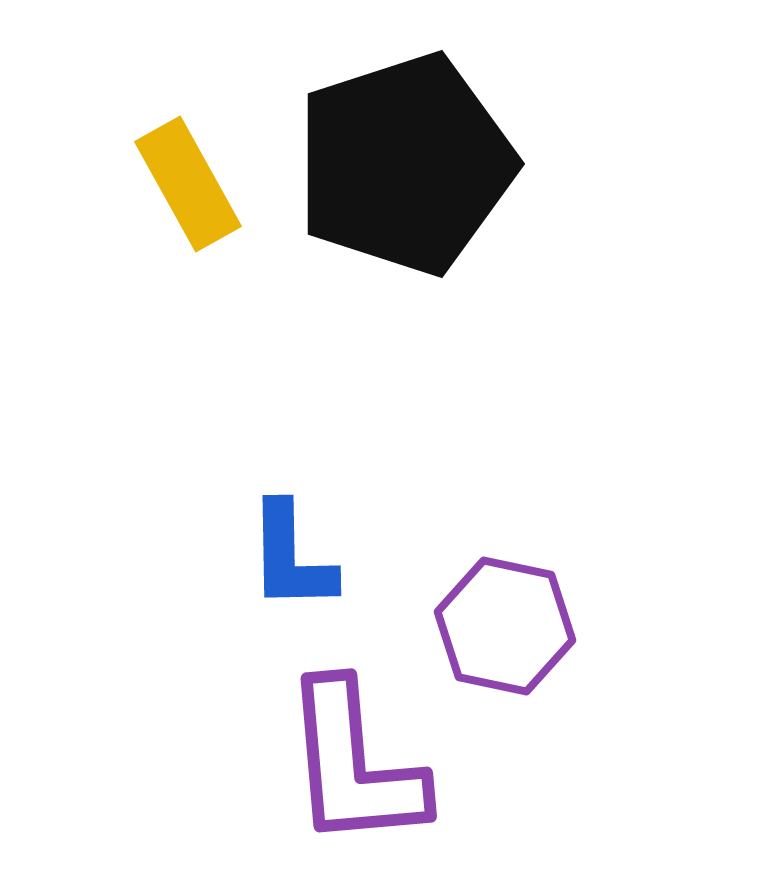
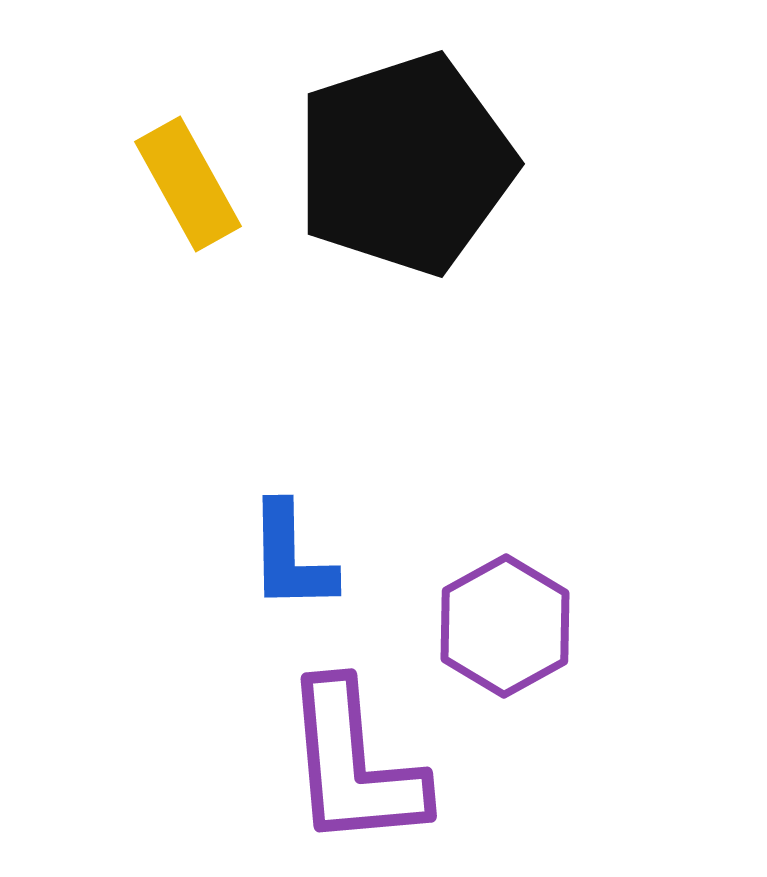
purple hexagon: rotated 19 degrees clockwise
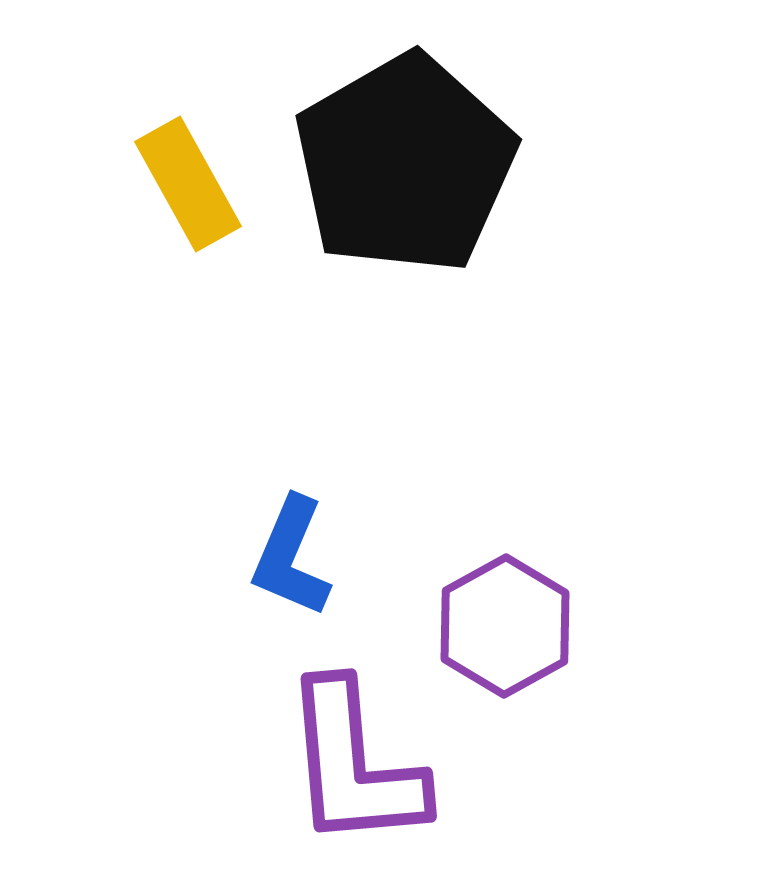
black pentagon: rotated 12 degrees counterclockwise
blue L-shape: rotated 24 degrees clockwise
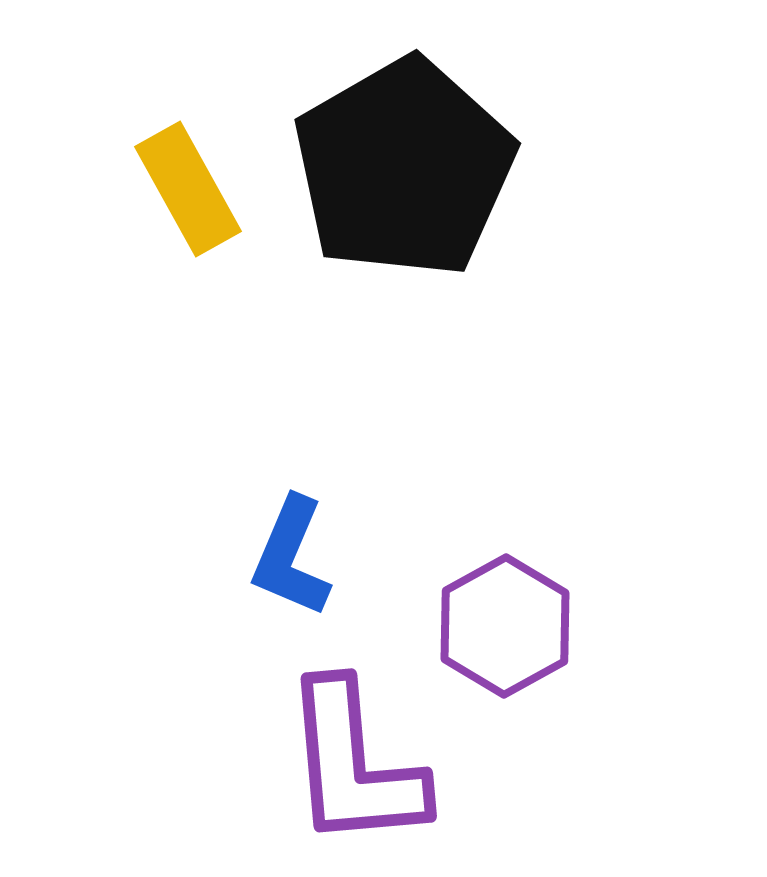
black pentagon: moved 1 px left, 4 px down
yellow rectangle: moved 5 px down
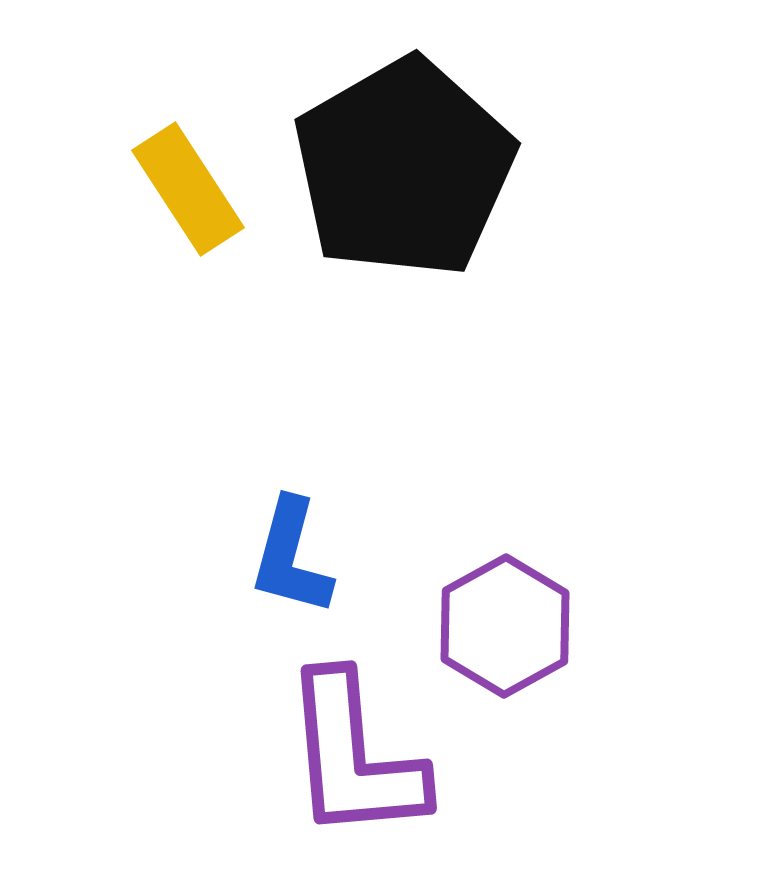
yellow rectangle: rotated 4 degrees counterclockwise
blue L-shape: rotated 8 degrees counterclockwise
purple L-shape: moved 8 px up
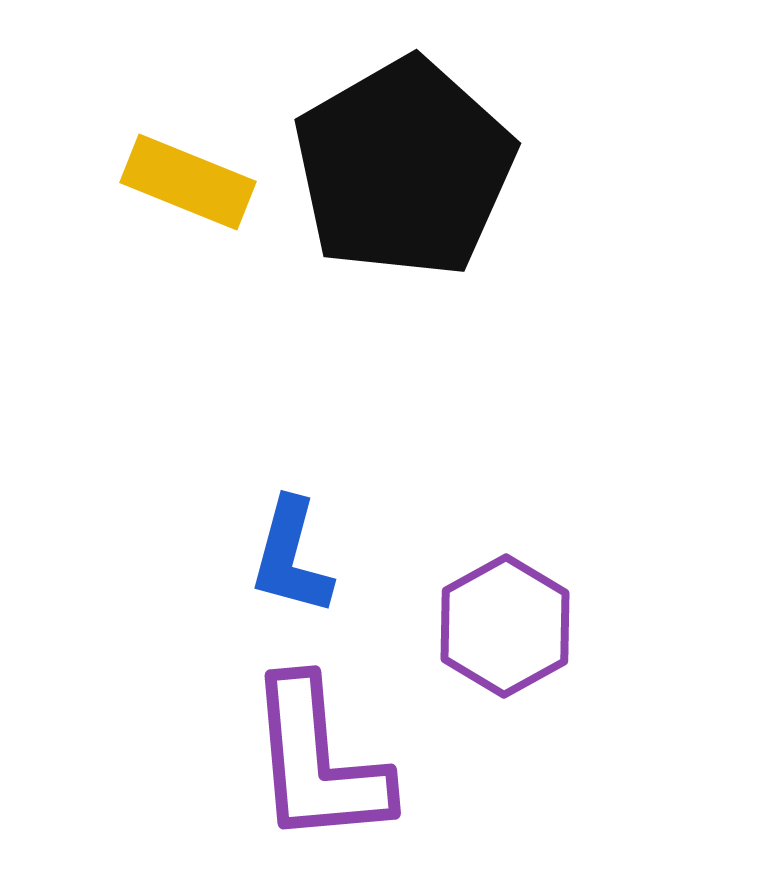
yellow rectangle: moved 7 px up; rotated 35 degrees counterclockwise
purple L-shape: moved 36 px left, 5 px down
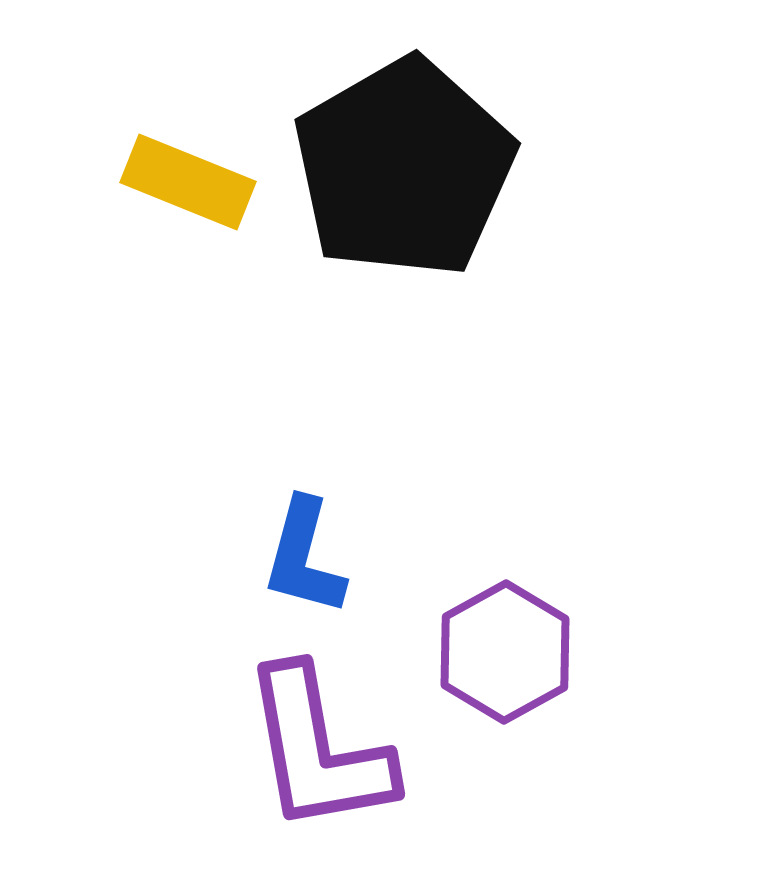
blue L-shape: moved 13 px right
purple hexagon: moved 26 px down
purple L-shape: moved 12 px up; rotated 5 degrees counterclockwise
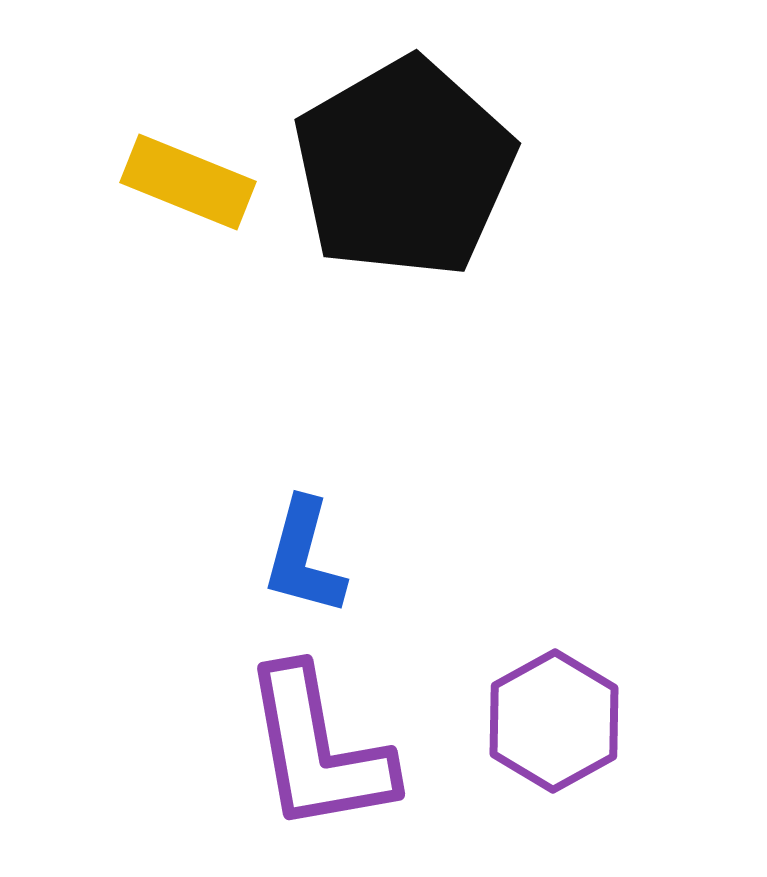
purple hexagon: moved 49 px right, 69 px down
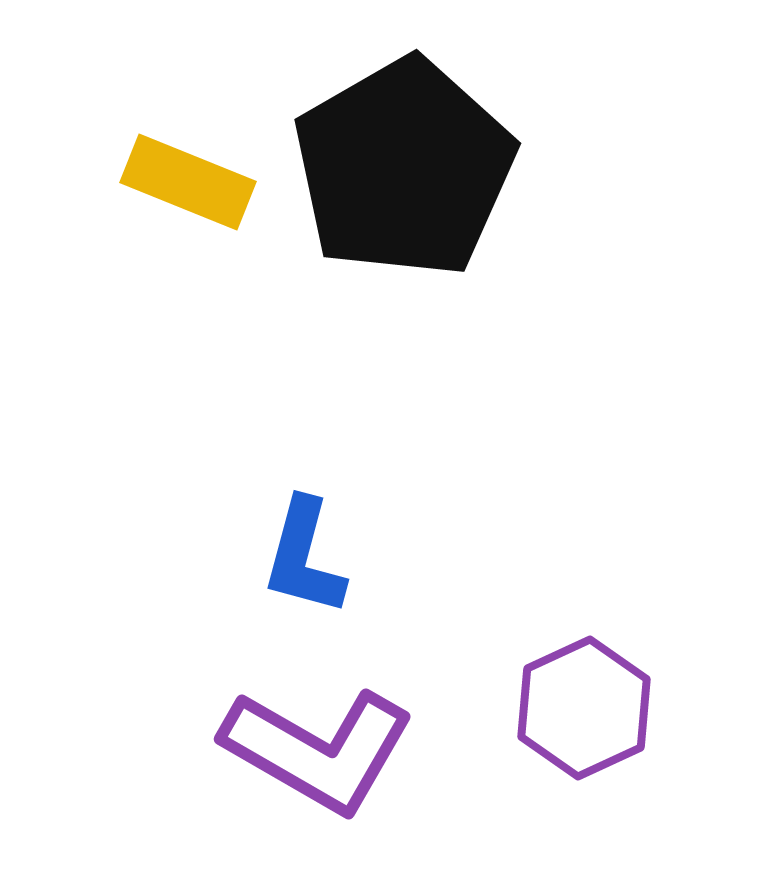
purple hexagon: moved 30 px right, 13 px up; rotated 4 degrees clockwise
purple L-shape: rotated 50 degrees counterclockwise
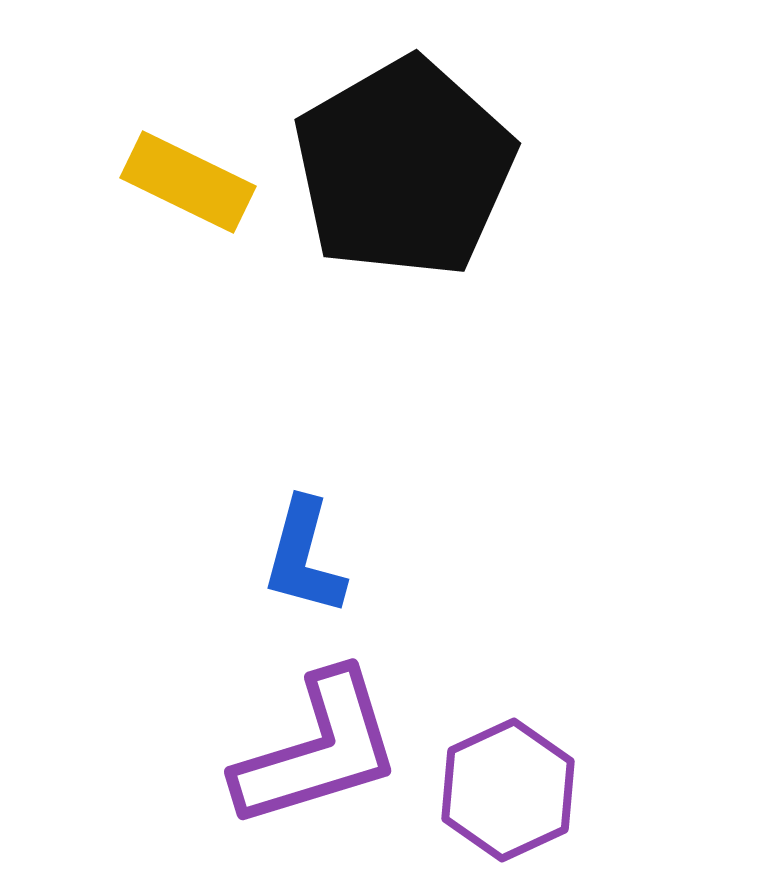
yellow rectangle: rotated 4 degrees clockwise
purple hexagon: moved 76 px left, 82 px down
purple L-shape: rotated 47 degrees counterclockwise
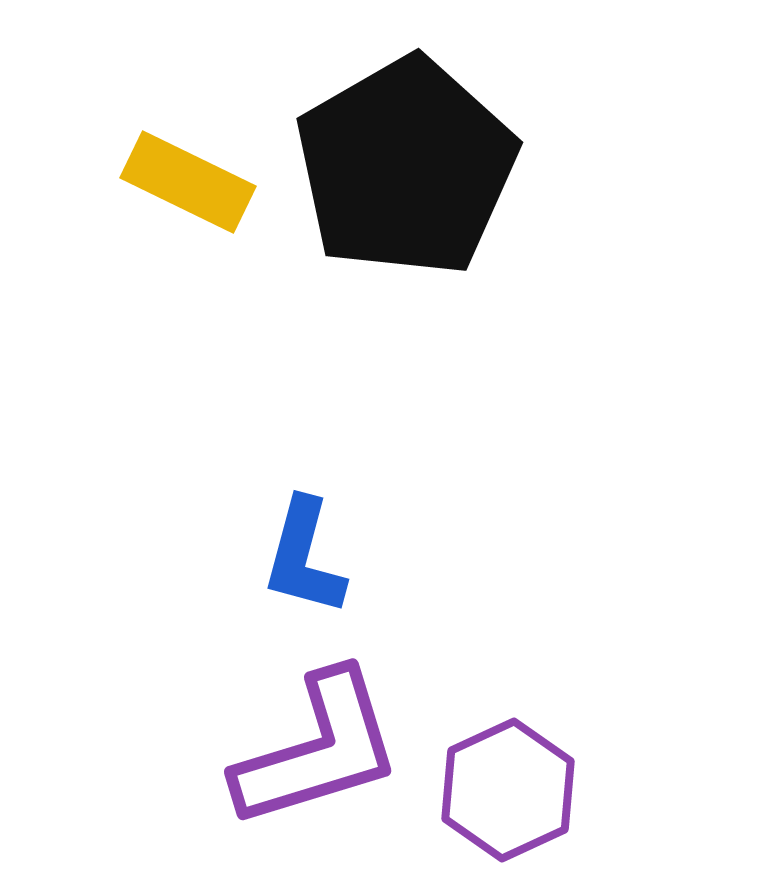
black pentagon: moved 2 px right, 1 px up
